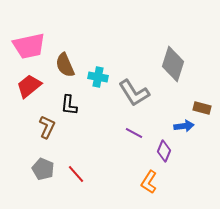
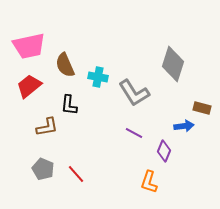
brown L-shape: rotated 55 degrees clockwise
orange L-shape: rotated 15 degrees counterclockwise
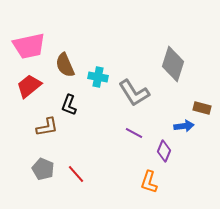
black L-shape: rotated 15 degrees clockwise
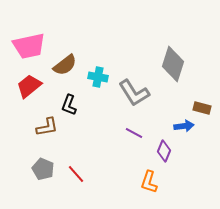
brown semicircle: rotated 105 degrees counterclockwise
